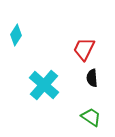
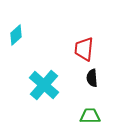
cyan diamond: rotated 15 degrees clockwise
red trapezoid: rotated 20 degrees counterclockwise
green trapezoid: moved 1 px left, 1 px up; rotated 35 degrees counterclockwise
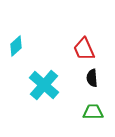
cyan diamond: moved 11 px down
red trapezoid: rotated 30 degrees counterclockwise
green trapezoid: moved 3 px right, 4 px up
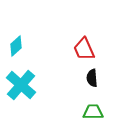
cyan cross: moved 23 px left
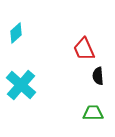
cyan diamond: moved 13 px up
black semicircle: moved 6 px right, 2 px up
green trapezoid: moved 1 px down
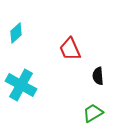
red trapezoid: moved 14 px left
cyan cross: rotated 12 degrees counterclockwise
green trapezoid: rotated 30 degrees counterclockwise
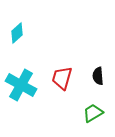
cyan diamond: moved 1 px right
red trapezoid: moved 8 px left, 29 px down; rotated 40 degrees clockwise
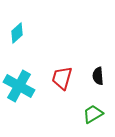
cyan cross: moved 2 px left, 1 px down
green trapezoid: moved 1 px down
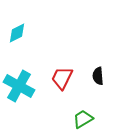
cyan diamond: rotated 15 degrees clockwise
red trapezoid: rotated 10 degrees clockwise
green trapezoid: moved 10 px left, 5 px down
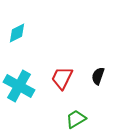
black semicircle: rotated 24 degrees clockwise
green trapezoid: moved 7 px left
